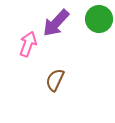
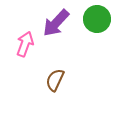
green circle: moved 2 px left
pink arrow: moved 3 px left
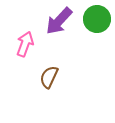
purple arrow: moved 3 px right, 2 px up
brown semicircle: moved 6 px left, 3 px up
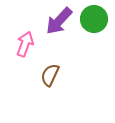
green circle: moved 3 px left
brown semicircle: moved 1 px right, 2 px up
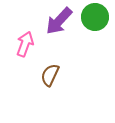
green circle: moved 1 px right, 2 px up
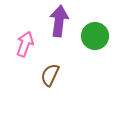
green circle: moved 19 px down
purple arrow: rotated 144 degrees clockwise
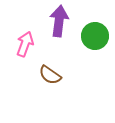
brown semicircle: rotated 80 degrees counterclockwise
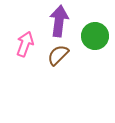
brown semicircle: moved 8 px right, 20 px up; rotated 100 degrees clockwise
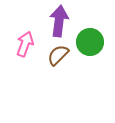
green circle: moved 5 px left, 6 px down
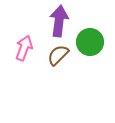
pink arrow: moved 1 px left, 4 px down
